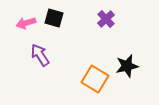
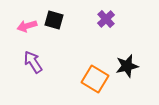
black square: moved 2 px down
pink arrow: moved 1 px right, 3 px down
purple arrow: moved 7 px left, 7 px down
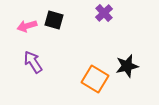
purple cross: moved 2 px left, 6 px up
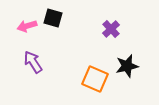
purple cross: moved 7 px right, 16 px down
black square: moved 1 px left, 2 px up
orange square: rotated 8 degrees counterclockwise
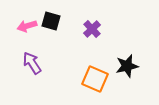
black square: moved 2 px left, 3 px down
purple cross: moved 19 px left
purple arrow: moved 1 px left, 1 px down
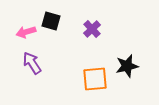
pink arrow: moved 1 px left, 6 px down
orange square: rotated 28 degrees counterclockwise
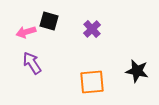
black square: moved 2 px left
black star: moved 10 px right, 5 px down; rotated 25 degrees clockwise
orange square: moved 3 px left, 3 px down
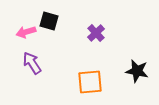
purple cross: moved 4 px right, 4 px down
orange square: moved 2 px left
